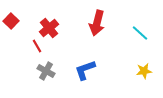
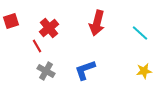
red square: rotated 28 degrees clockwise
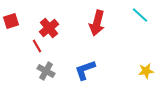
cyan line: moved 18 px up
yellow star: moved 2 px right
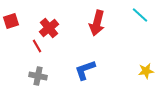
gray cross: moved 8 px left, 5 px down; rotated 18 degrees counterclockwise
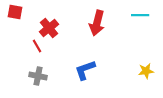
cyan line: rotated 42 degrees counterclockwise
red square: moved 4 px right, 9 px up; rotated 28 degrees clockwise
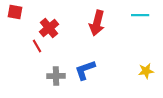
gray cross: moved 18 px right; rotated 12 degrees counterclockwise
